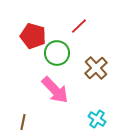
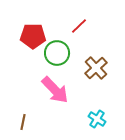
red pentagon: rotated 15 degrees counterclockwise
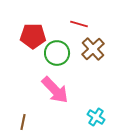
red line: moved 2 px up; rotated 60 degrees clockwise
brown cross: moved 3 px left, 19 px up
cyan cross: moved 1 px left, 2 px up
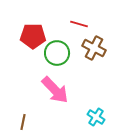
brown cross: moved 1 px right, 1 px up; rotated 20 degrees counterclockwise
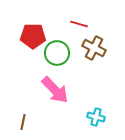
cyan cross: rotated 18 degrees counterclockwise
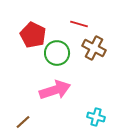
red pentagon: moved 1 px up; rotated 25 degrees clockwise
pink arrow: rotated 64 degrees counterclockwise
brown line: rotated 35 degrees clockwise
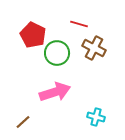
pink arrow: moved 2 px down
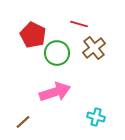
brown cross: rotated 25 degrees clockwise
